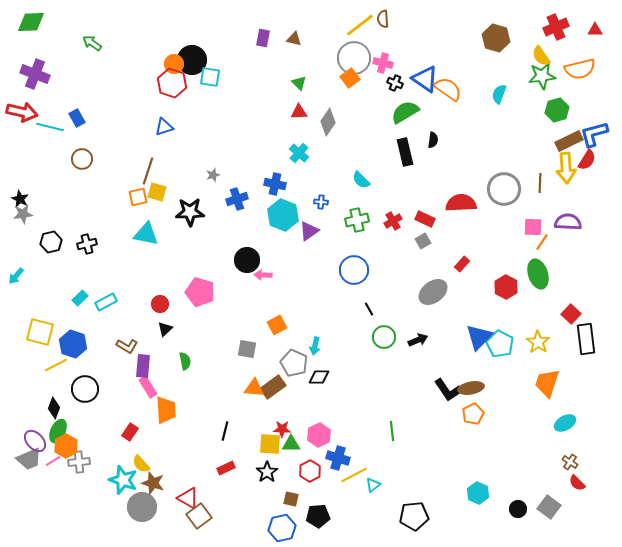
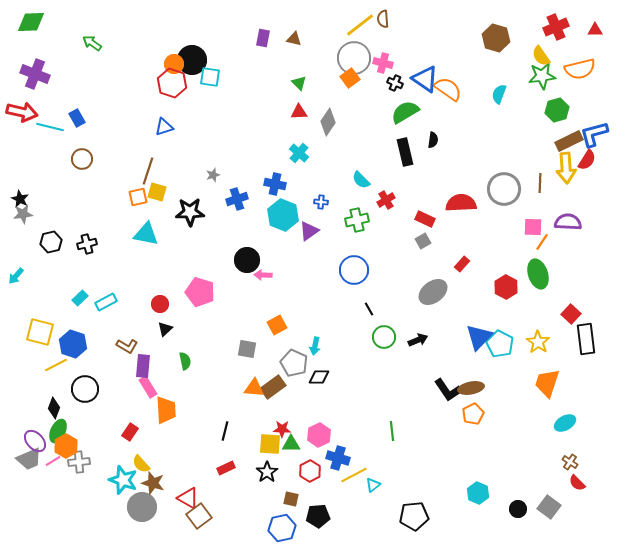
red cross at (393, 221): moved 7 px left, 21 px up
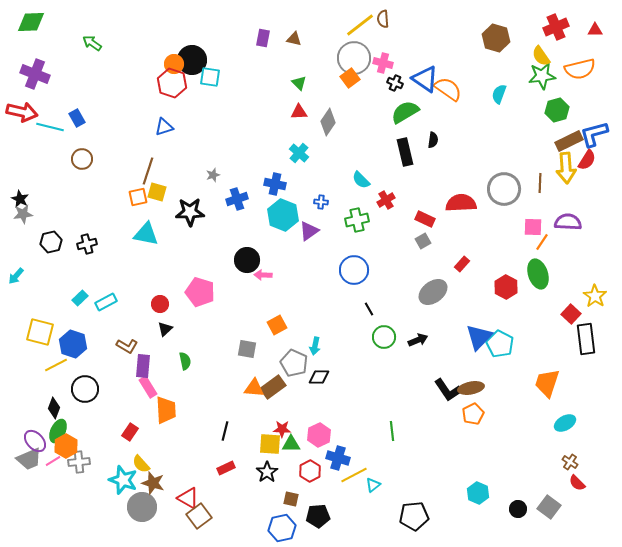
yellow star at (538, 342): moved 57 px right, 46 px up
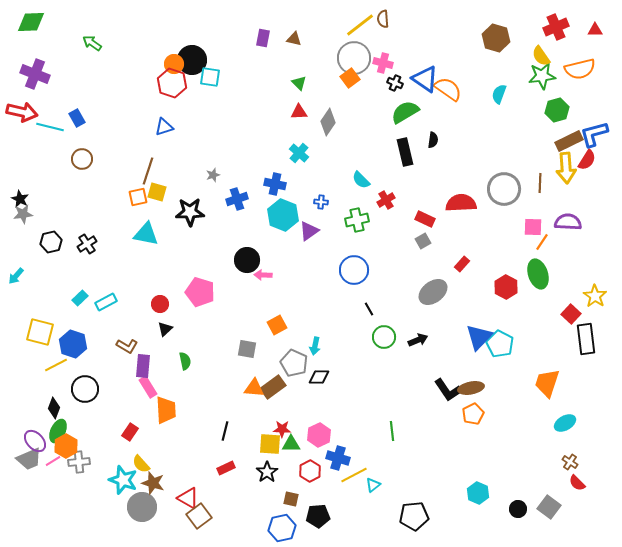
black cross at (87, 244): rotated 18 degrees counterclockwise
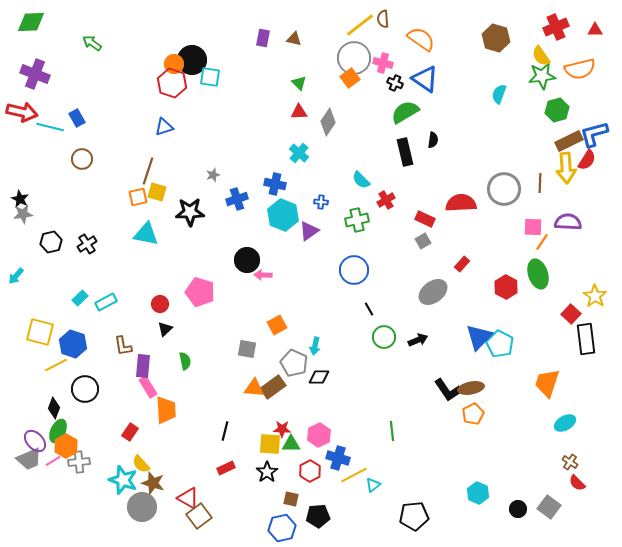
orange semicircle at (448, 89): moved 27 px left, 50 px up
brown L-shape at (127, 346): moved 4 px left; rotated 50 degrees clockwise
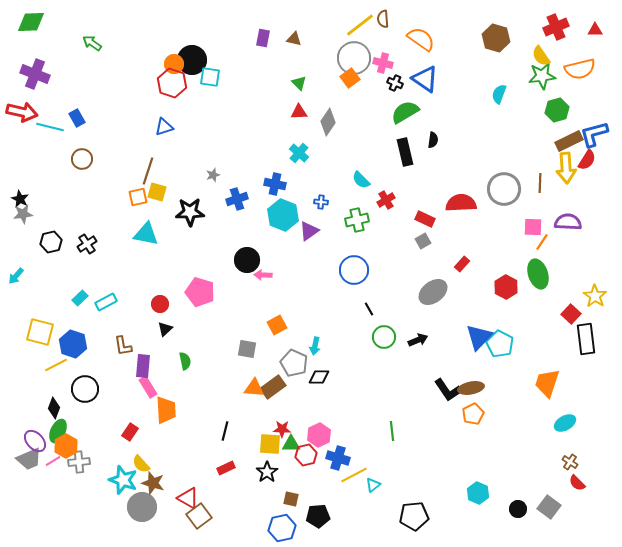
red hexagon at (310, 471): moved 4 px left, 16 px up; rotated 15 degrees clockwise
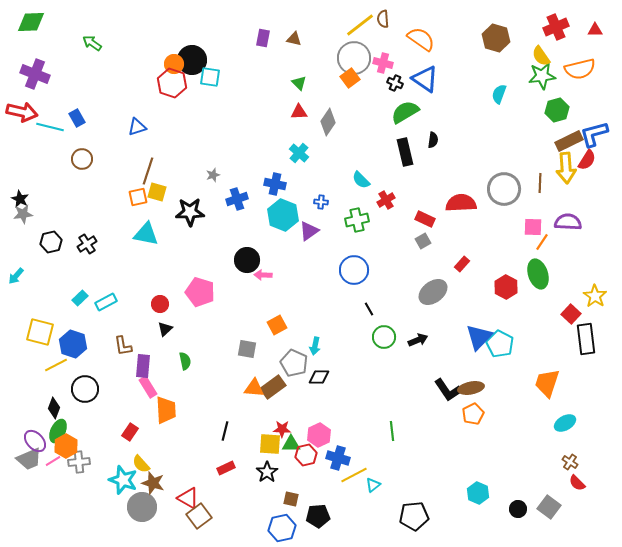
blue triangle at (164, 127): moved 27 px left
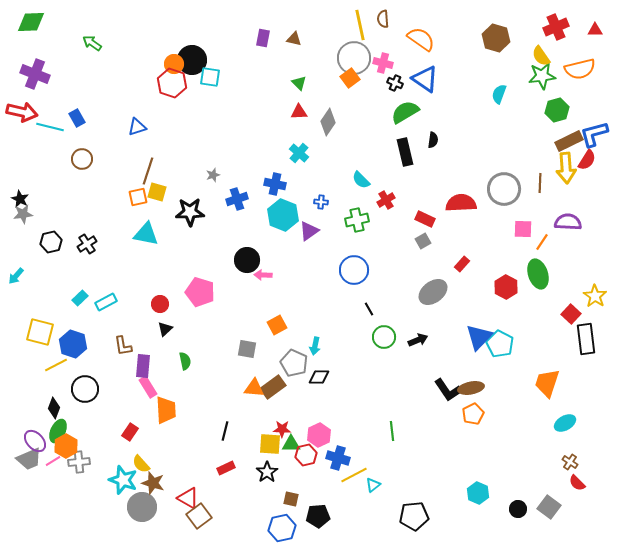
yellow line at (360, 25): rotated 64 degrees counterclockwise
pink square at (533, 227): moved 10 px left, 2 px down
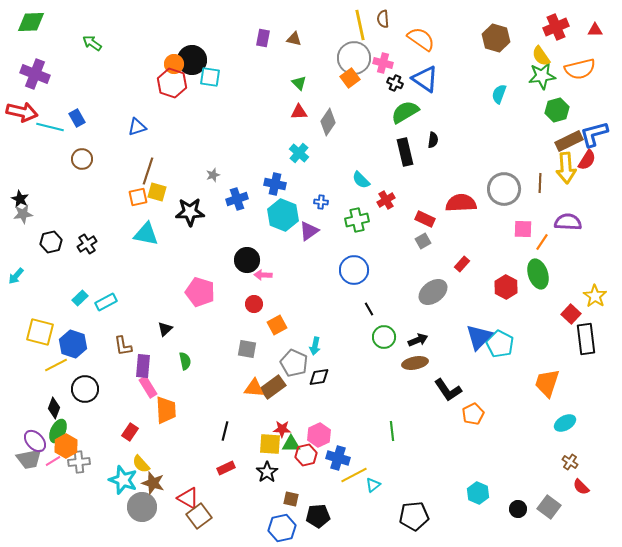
red circle at (160, 304): moved 94 px right
black diamond at (319, 377): rotated 10 degrees counterclockwise
brown ellipse at (471, 388): moved 56 px left, 25 px up
gray trapezoid at (29, 459): rotated 12 degrees clockwise
red semicircle at (577, 483): moved 4 px right, 4 px down
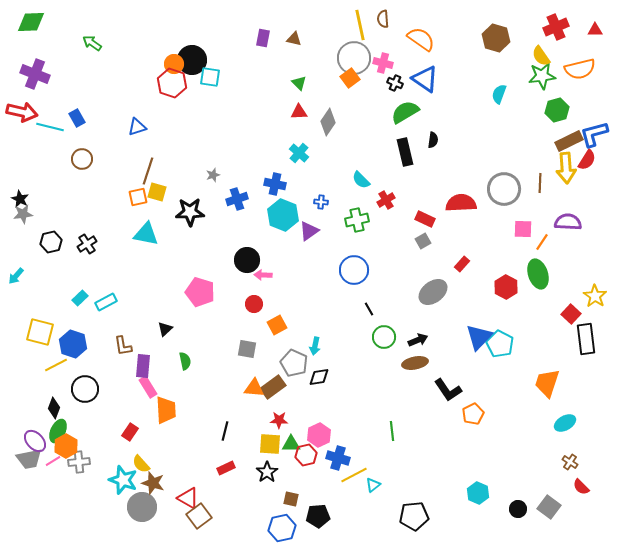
red star at (282, 429): moved 3 px left, 9 px up
